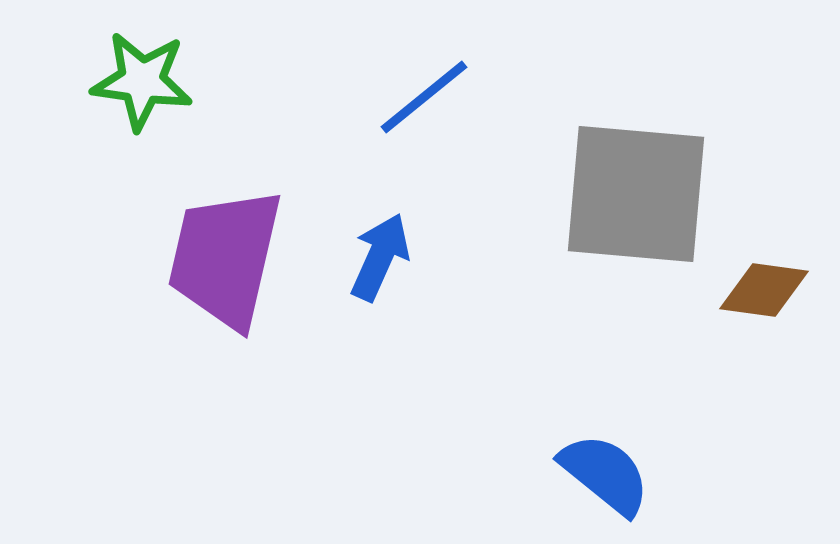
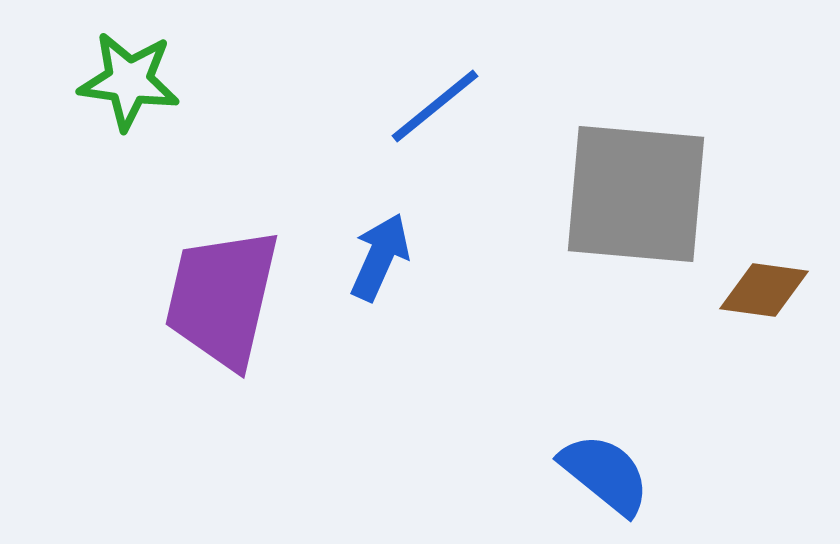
green star: moved 13 px left
blue line: moved 11 px right, 9 px down
purple trapezoid: moved 3 px left, 40 px down
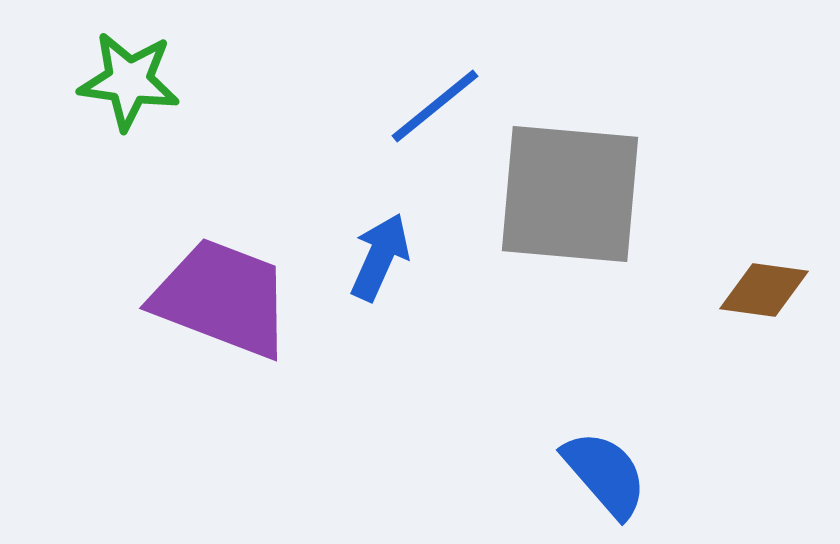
gray square: moved 66 px left
purple trapezoid: rotated 98 degrees clockwise
blue semicircle: rotated 10 degrees clockwise
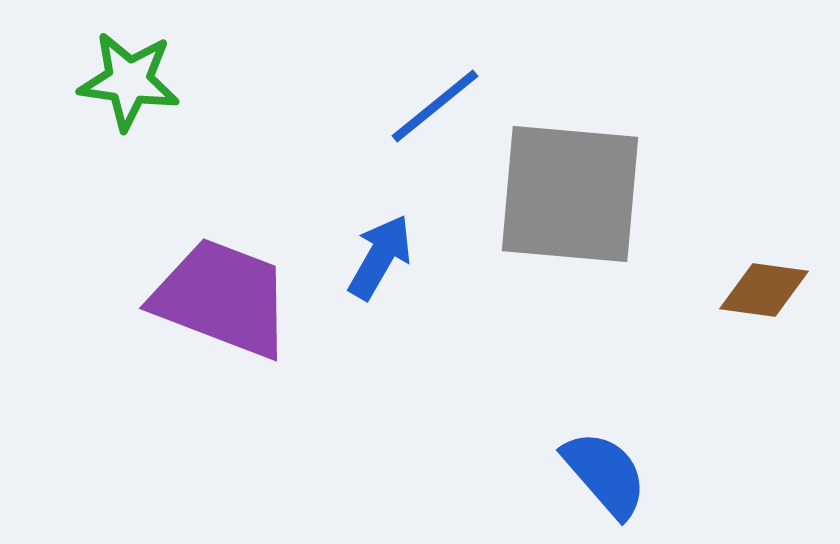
blue arrow: rotated 6 degrees clockwise
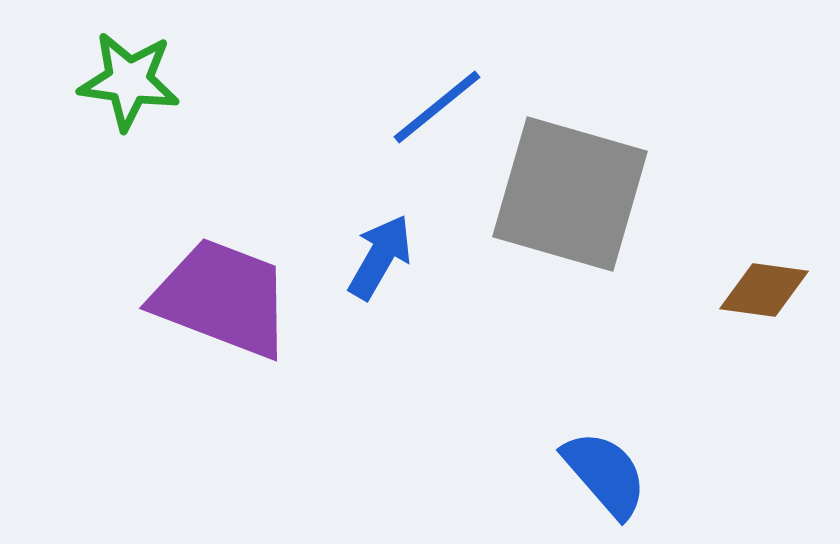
blue line: moved 2 px right, 1 px down
gray square: rotated 11 degrees clockwise
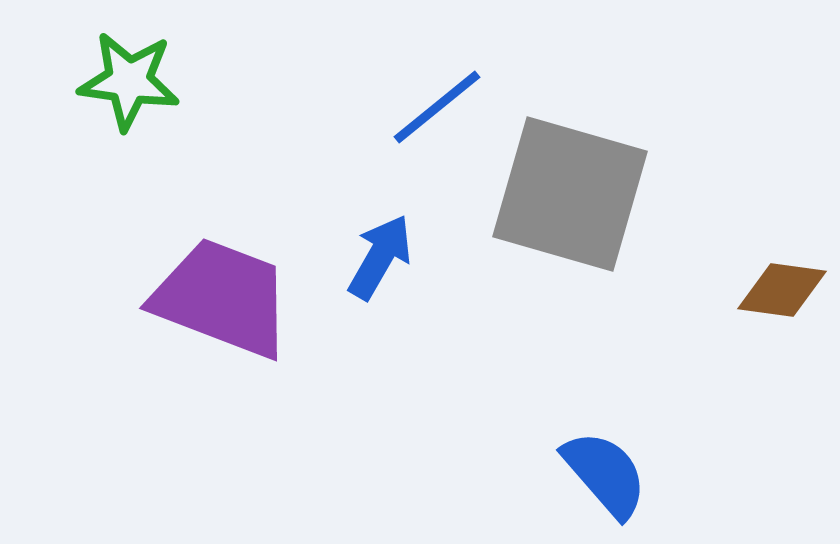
brown diamond: moved 18 px right
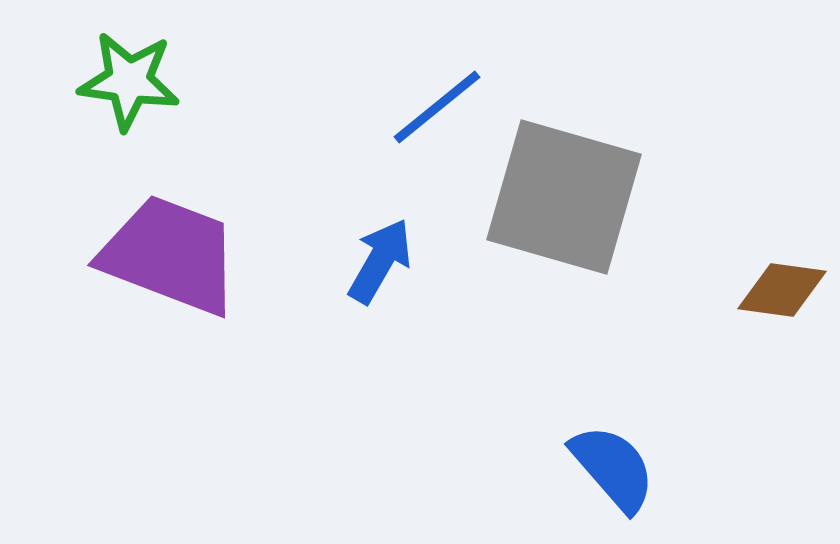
gray square: moved 6 px left, 3 px down
blue arrow: moved 4 px down
purple trapezoid: moved 52 px left, 43 px up
blue semicircle: moved 8 px right, 6 px up
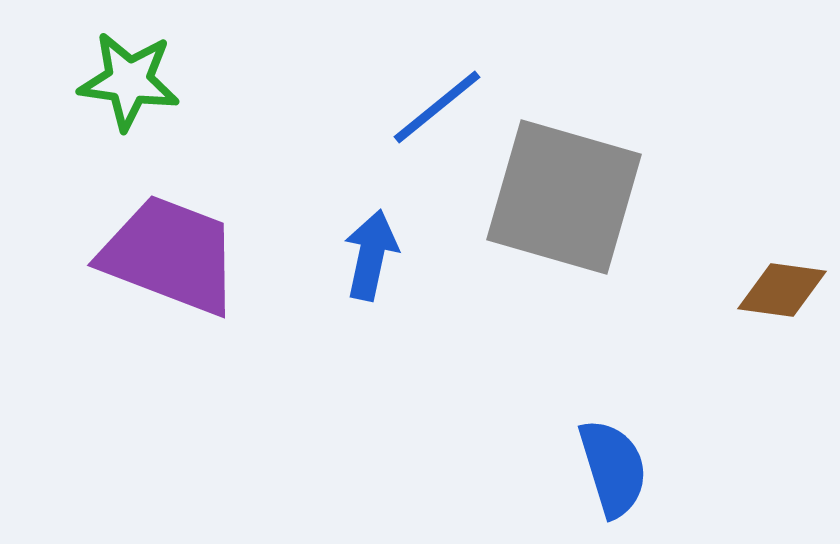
blue arrow: moved 9 px left, 6 px up; rotated 18 degrees counterclockwise
blue semicircle: rotated 24 degrees clockwise
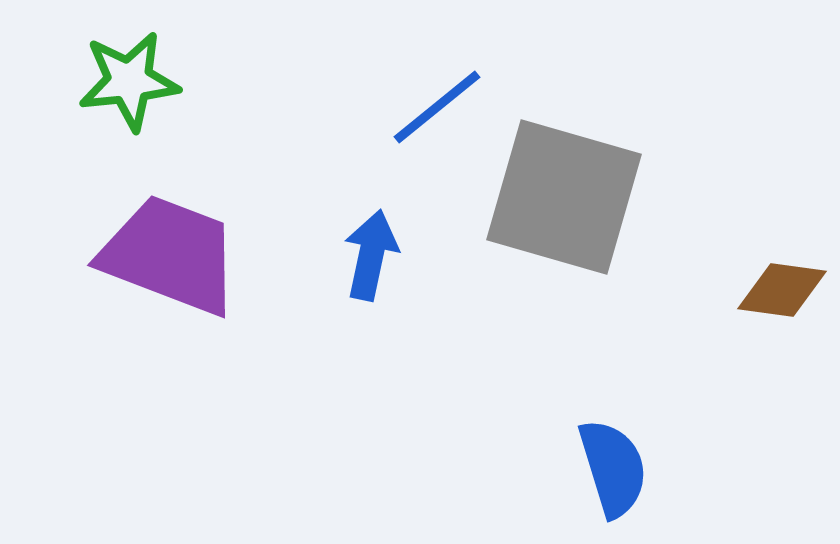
green star: rotated 14 degrees counterclockwise
